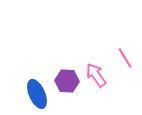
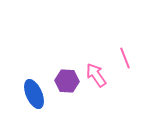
pink line: rotated 10 degrees clockwise
blue ellipse: moved 3 px left
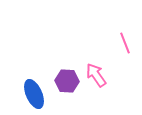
pink line: moved 15 px up
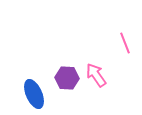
purple hexagon: moved 3 px up
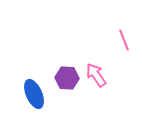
pink line: moved 1 px left, 3 px up
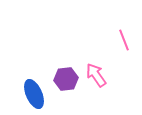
purple hexagon: moved 1 px left, 1 px down; rotated 10 degrees counterclockwise
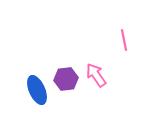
pink line: rotated 10 degrees clockwise
blue ellipse: moved 3 px right, 4 px up
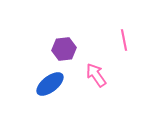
purple hexagon: moved 2 px left, 30 px up
blue ellipse: moved 13 px right, 6 px up; rotated 76 degrees clockwise
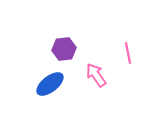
pink line: moved 4 px right, 13 px down
